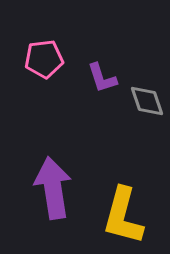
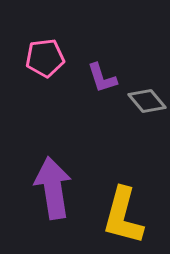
pink pentagon: moved 1 px right, 1 px up
gray diamond: rotated 21 degrees counterclockwise
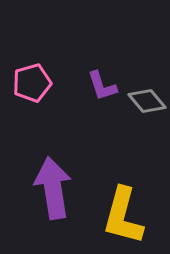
pink pentagon: moved 13 px left, 25 px down; rotated 9 degrees counterclockwise
purple L-shape: moved 8 px down
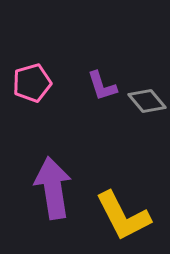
yellow L-shape: rotated 42 degrees counterclockwise
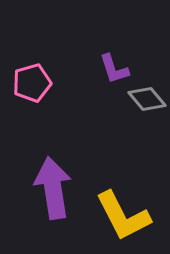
purple L-shape: moved 12 px right, 17 px up
gray diamond: moved 2 px up
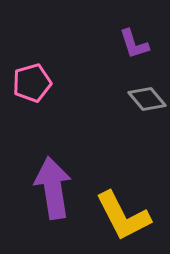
purple L-shape: moved 20 px right, 25 px up
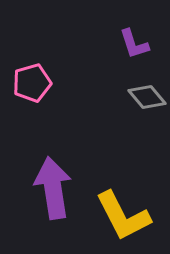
gray diamond: moved 2 px up
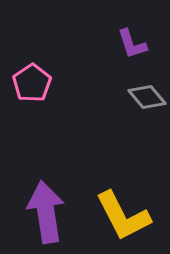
purple L-shape: moved 2 px left
pink pentagon: rotated 18 degrees counterclockwise
purple arrow: moved 7 px left, 24 px down
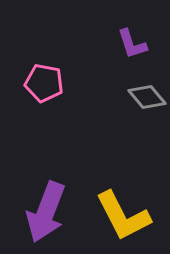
pink pentagon: moved 12 px right; rotated 27 degrees counterclockwise
purple arrow: rotated 150 degrees counterclockwise
